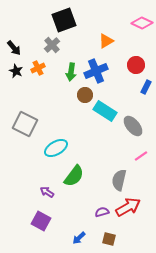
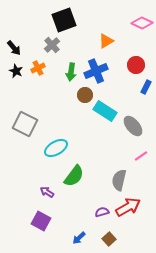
brown square: rotated 32 degrees clockwise
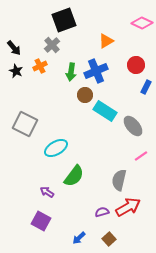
orange cross: moved 2 px right, 2 px up
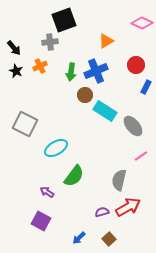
gray cross: moved 2 px left, 3 px up; rotated 35 degrees clockwise
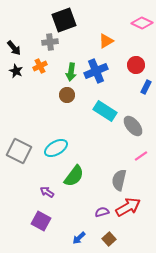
brown circle: moved 18 px left
gray square: moved 6 px left, 27 px down
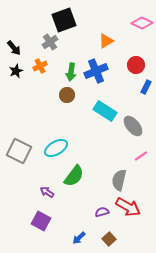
gray cross: rotated 28 degrees counterclockwise
black star: rotated 24 degrees clockwise
red arrow: rotated 60 degrees clockwise
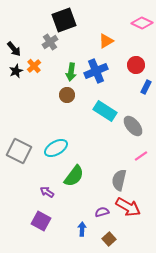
black arrow: moved 1 px down
orange cross: moved 6 px left; rotated 16 degrees counterclockwise
blue arrow: moved 3 px right, 9 px up; rotated 136 degrees clockwise
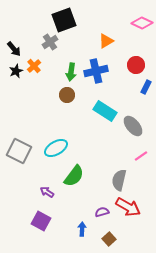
blue cross: rotated 10 degrees clockwise
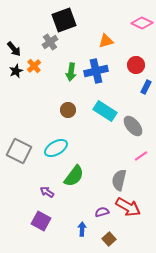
orange triangle: rotated 14 degrees clockwise
brown circle: moved 1 px right, 15 px down
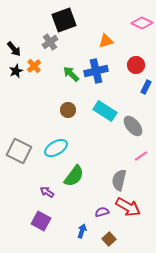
green arrow: moved 2 px down; rotated 126 degrees clockwise
blue arrow: moved 2 px down; rotated 16 degrees clockwise
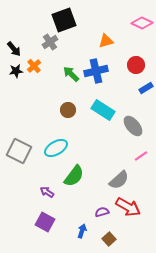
black star: rotated 16 degrees clockwise
blue rectangle: moved 1 px down; rotated 32 degrees clockwise
cyan rectangle: moved 2 px left, 1 px up
gray semicircle: rotated 145 degrees counterclockwise
purple square: moved 4 px right, 1 px down
